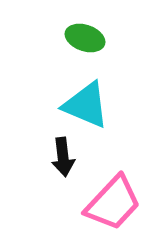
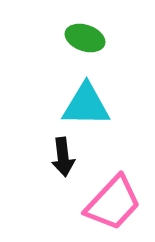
cyan triangle: rotated 22 degrees counterclockwise
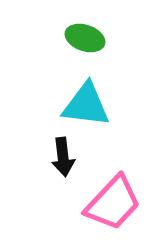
cyan triangle: rotated 6 degrees clockwise
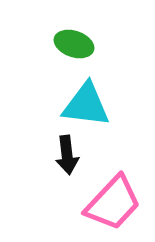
green ellipse: moved 11 px left, 6 px down
black arrow: moved 4 px right, 2 px up
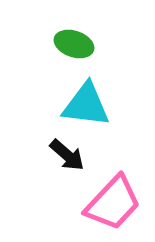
black arrow: rotated 42 degrees counterclockwise
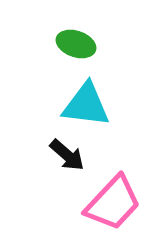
green ellipse: moved 2 px right
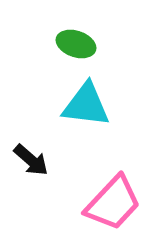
black arrow: moved 36 px left, 5 px down
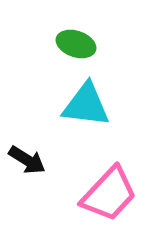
black arrow: moved 4 px left; rotated 9 degrees counterclockwise
pink trapezoid: moved 4 px left, 9 px up
